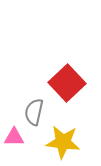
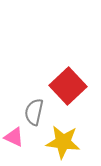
red square: moved 1 px right, 3 px down
pink triangle: rotated 25 degrees clockwise
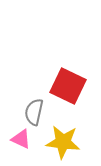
red square: rotated 21 degrees counterclockwise
pink triangle: moved 7 px right, 2 px down
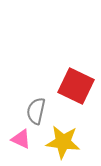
red square: moved 8 px right
gray semicircle: moved 2 px right, 1 px up
